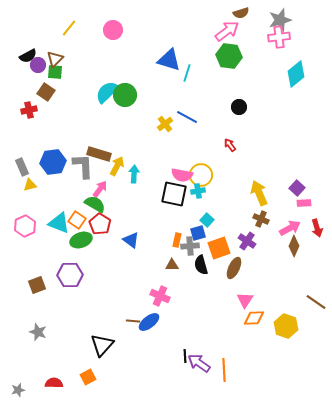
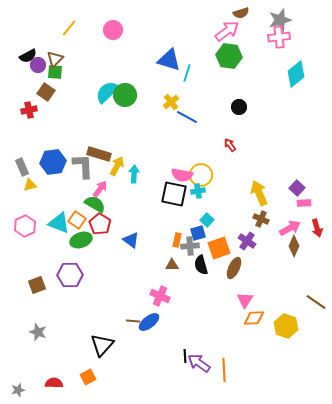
yellow cross at (165, 124): moved 6 px right, 22 px up
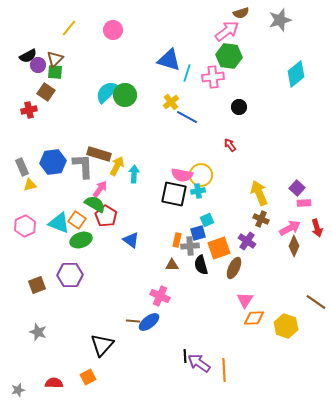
pink cross at (279, 37): moved 66 px left, 40 px down
cyan square at (207, 220): rotated 24 degrees clockwise
red pentagon at (100, 224): moved 6 px right, 8 px up
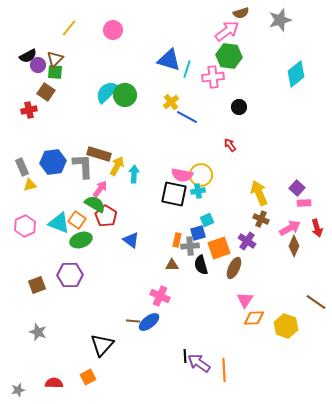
cyan line at (187, 73): moved 4 px up
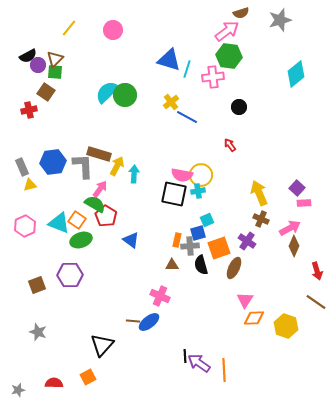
red arrow at (317, 228): moved 43 px down
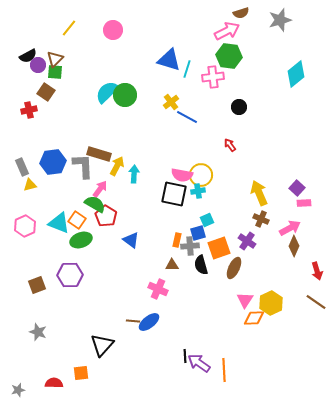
pink arrow at (227, 31): rotated 10 degrees clockwise
pink cross at (160, 296): moved 2 px left, 7 px up
yellow hexagon at (286, 326): moved 15 px left, 23 px up; rotated 15 degrees clockwise
orange square at (88, 377): moved 7 px left, 4 px up; rotated 21 degrees clockwise
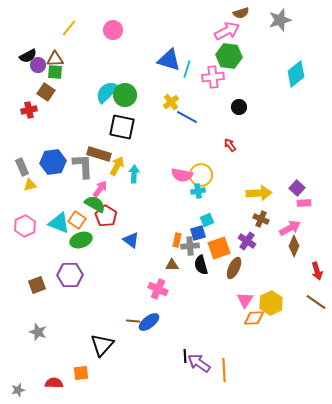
brown triangle at (55, 59): rotated 42 degrees clockwise
yellow arrow at (259, 193): rotated 110 degrees clockwise
black square at (174, 194): moved 52 px left, 67 px up
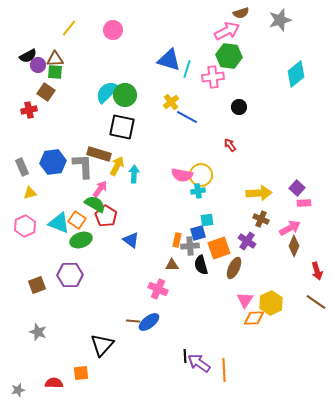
yellow triangle at (30, 185): moved 8 px down
cyan square at (207, 220): rotated 16 degrees clockwise
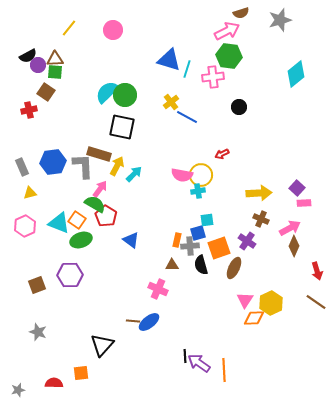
red arrow at (230, 145): moved 8 px left, 9 px down; rotated 80 degrees counterclockwise
cyan arrow at (134, 174): rotated 42 degrees clockwise
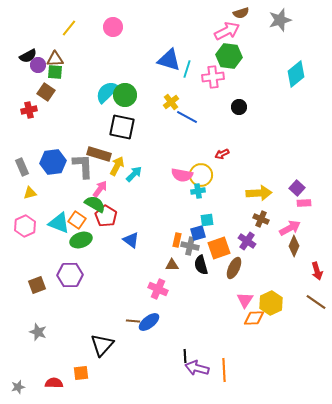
pink circle at (113, 30): moved 3 px up
gray cross at (190, 246): rotated 18 degrees clockwise
purple arrow at (199, 363): moved 2 px left, 5 px down; rotated 20 degrees counterclockwise
gray star at (18, 390): moved 3 px up
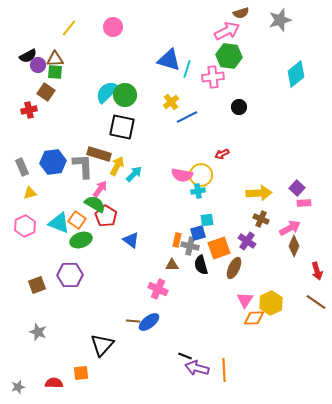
blue line at (187, 117): rotated 55 degrees counterclockwise
black line at (185, 356): rotated 64 degrees counterclockwise
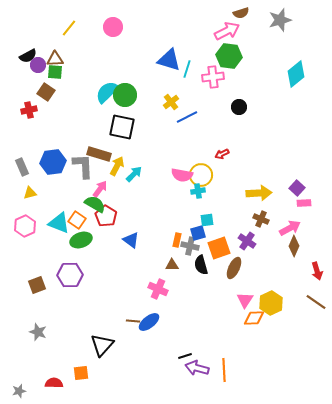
black line at (185, 356): rotated 40 degrees counterclockwise
gray star at (18, 387): moved 1 px right, 4 px down
